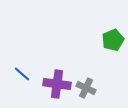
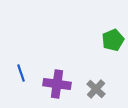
blue line: moved 1 px left, 1 px up; rotated 30 degrees clockwise
gray cross: moved 10 px right, 1 px down; rotated 18 degrees clockwise
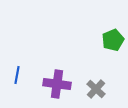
blue line: moved 4 px left, 2 px down; rotated 30 degrees clockwise
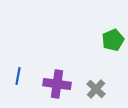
blue line: moved 1 px right, 1 px down
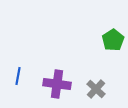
green pentagon: rotated 10 degrees counterclockwise
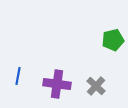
green pentagon: rotated 20 degrees clockwise
gray cross: moved 3 px up
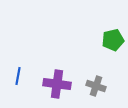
gray cross: rotated 24 degrees counterclockwise
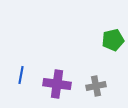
blue line: moved 3 px right, 1 px up
gray cross: rotated 30 degrees counterclockwise
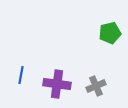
green pentagon: moved 3 px left, 7 px up
gray cross: rotated 12 degrees counterclockwise
